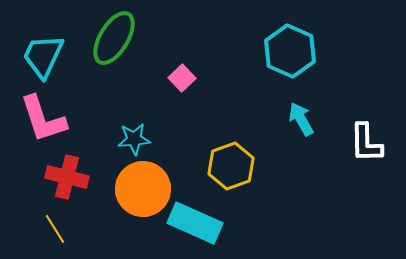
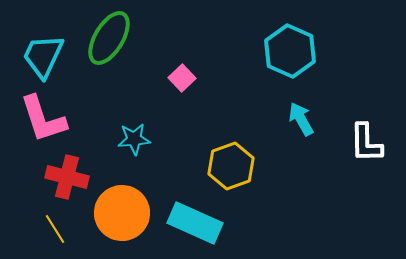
green ellipse: moved 5 px left
orange circle: moved 21 px left, 24 px down
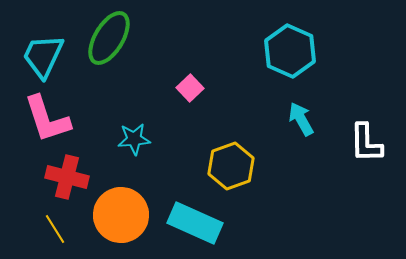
pink square: moved 8 px right, 10 px down
pink L-shape: moved 4 px right
orange circle: moved 1 px left, 2 px down
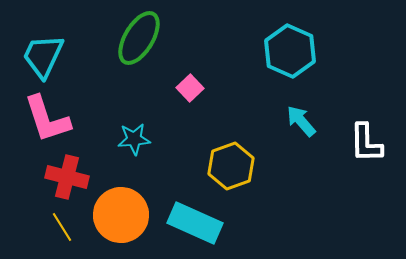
green ellipse: moved 30 px right
cyan arrow: moved 2 px down; rotated 12 degrees counterclockwise
yellow line: moved 7 px right, 2 px up
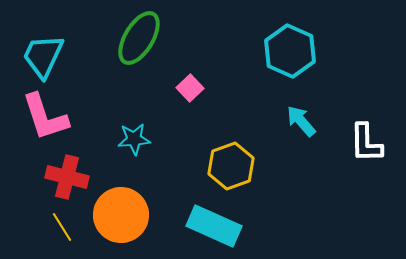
pink L-shape: moved 2 px left, 2 px up
cyan rectangle: moved 19 px right, 3 px down
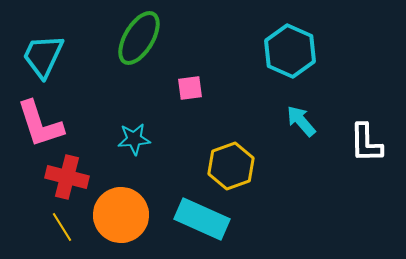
pink square: rotated 36 degrees clockwise
pink L-shape: moved 5 px left, 7 px down
cyan rectangle: moved 12 px left, 7 px up
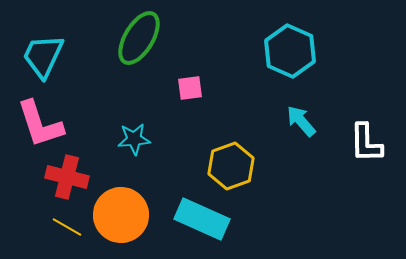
yellow line: moved 5 px right; rotated 28 degrees counterclockwise
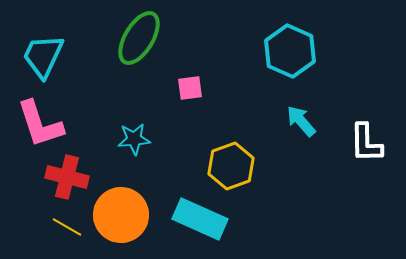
cyan rectangle: moved 2 px left
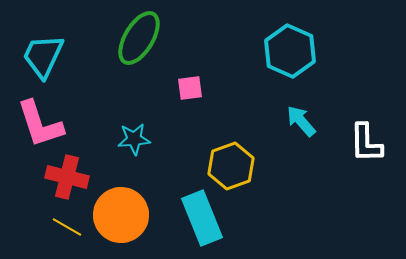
cyan rectangle: moved 2 px right, 1 px up; rotated 44 degrees clockwise
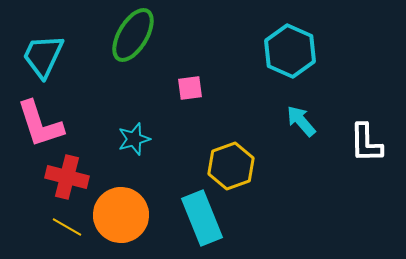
green ellipse: moved 6 px left, 3 px up
cyan star: rotated 12 degrees counterclockwise
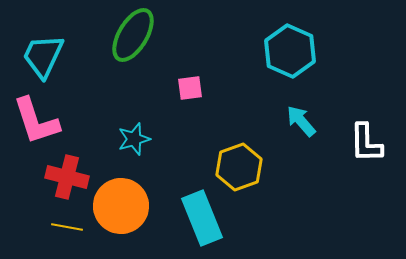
pink L-shape: moved 4 px left, 3 px up
yellow hexagon: moved 8 px right, 1 px down
orange circle: moved 9 px up
yellow line: rotated 20 degrees counterclockwise
